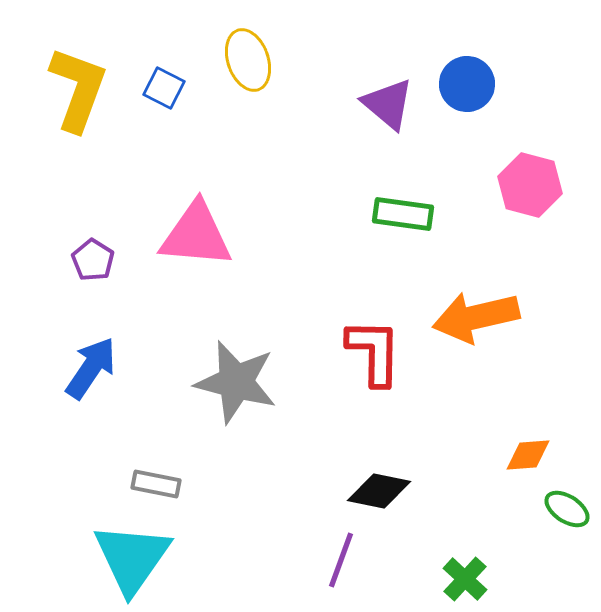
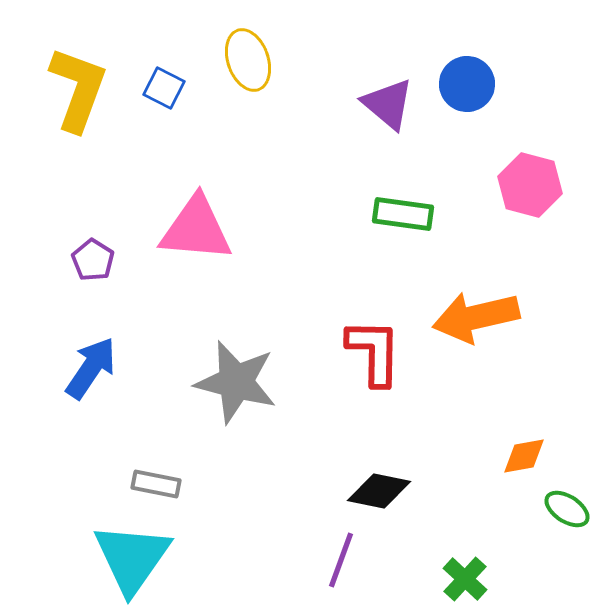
pink triangle: moved 6 px up
orange diamond: moved 4 px left, 1 px down; rotated 6 degrees counterclockwise
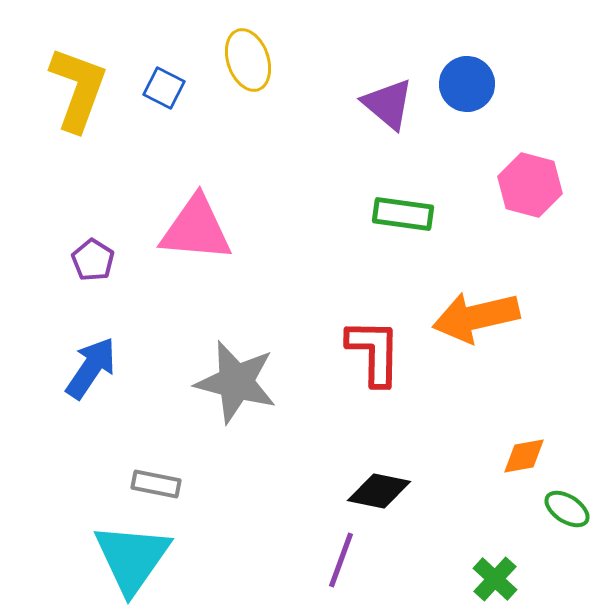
green cross: moved 30 px right
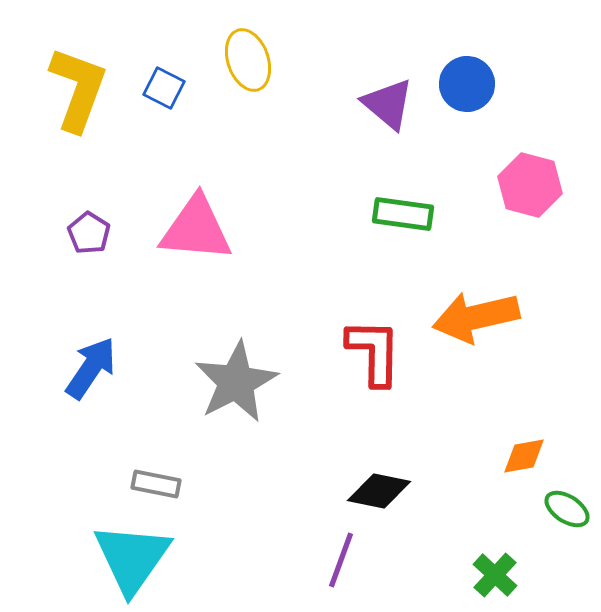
purple pentagon: moved 4 px left, 27 px up
gray star: rotated 30 degrees clockwise
green cross: moved 4 px up
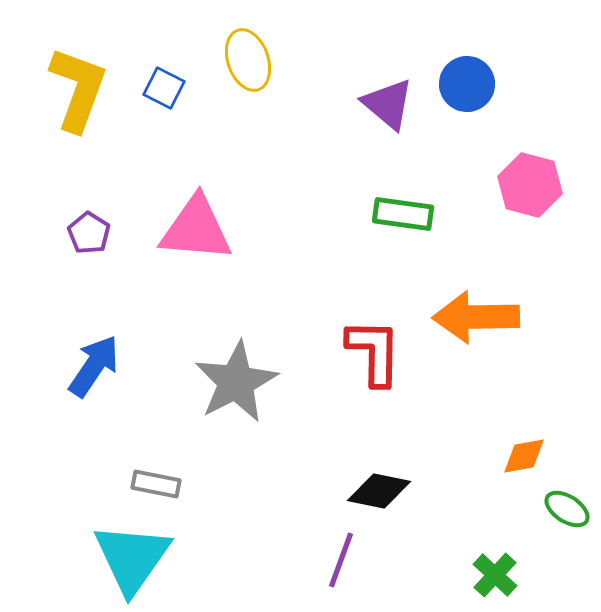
orange arrow: rotated 12 degrees clockwise
blue arrow: moved 3 px right, 2 px up
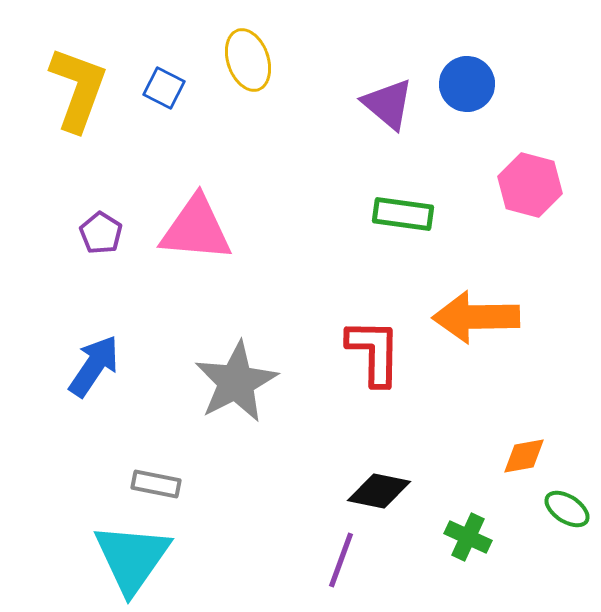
purple pentagon: moved 12 px right
green cross: moved 27 px left, 38 px up; rotated 18 degrees counterclockwise
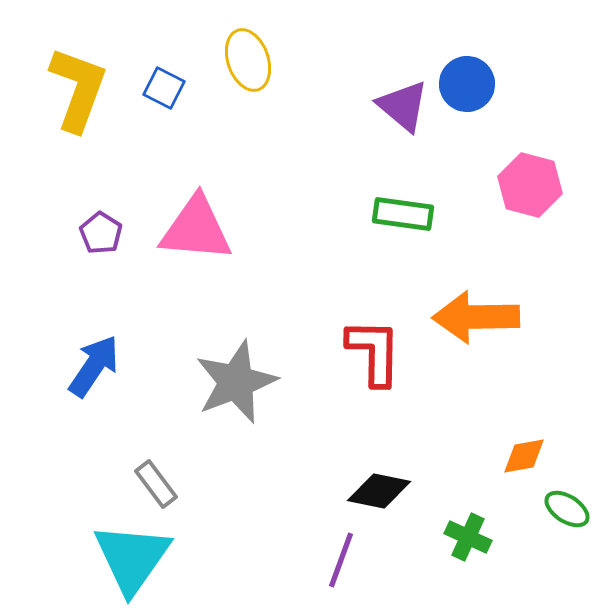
purple triangle: moved 15 px right, 2 px down
gray star: rotated 6 degrees clockwise
gray rectangle: rotated 42 degrees clockwise
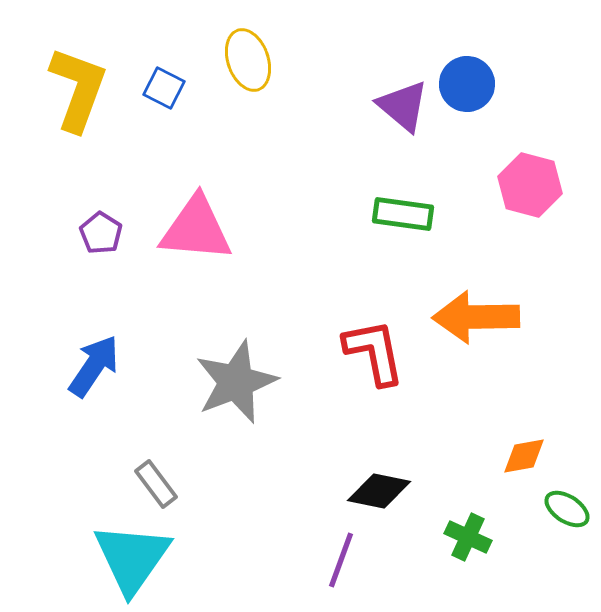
red L-shape: rotated 12 degrees counterclockwise
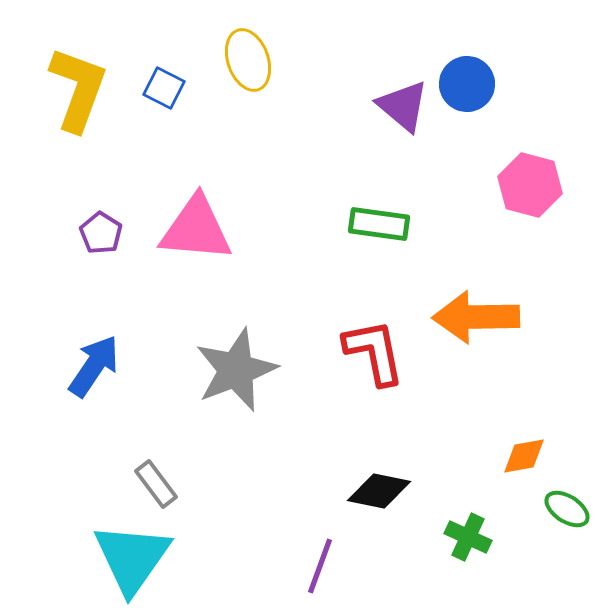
green rectangle: moved 24 px left, 10 px down
gray star: moved 12 px up
purple line: moved 21 px left, 6 px down
